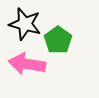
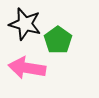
pink arrow: moved 4 px down
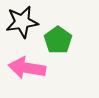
black star: moved 3 px left, 2 px up; rotated 24 degrees counterclockwise
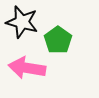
black star: rotated 24 degrees clockwise
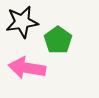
black star: rotated 24 degrees counterclockwise
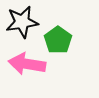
pink arrow: moved 4 px up
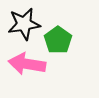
black star: moved 2 px right, 2 px down
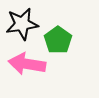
black star: moved 2 px left
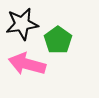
pink arrow: rotated 6 degrees clockwise
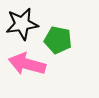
green pentagon: rotated 24 degrees counterclockwise
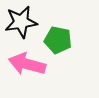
black star: moved 1 px left, 2 px up
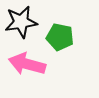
green pentagon: moved 2 px right, 3 px up
